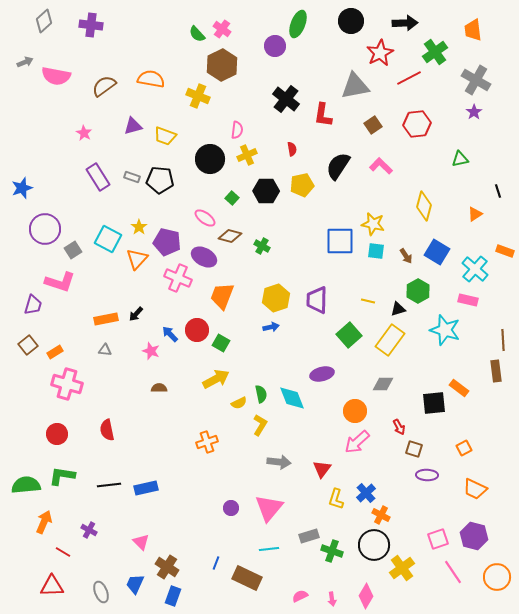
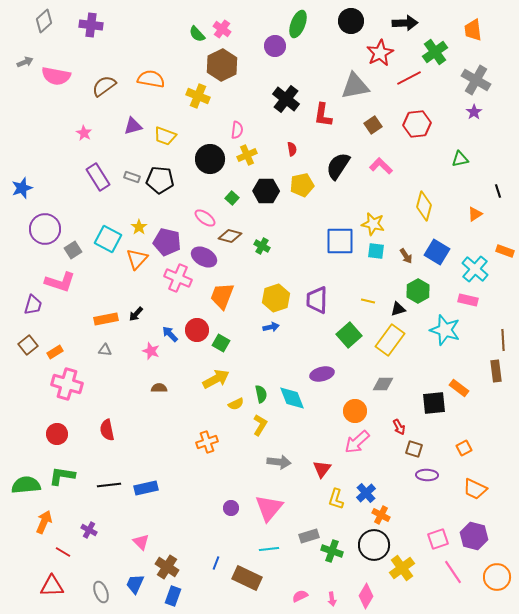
yellow semicircle at (239, 403): moved 3 px left, 1 px down
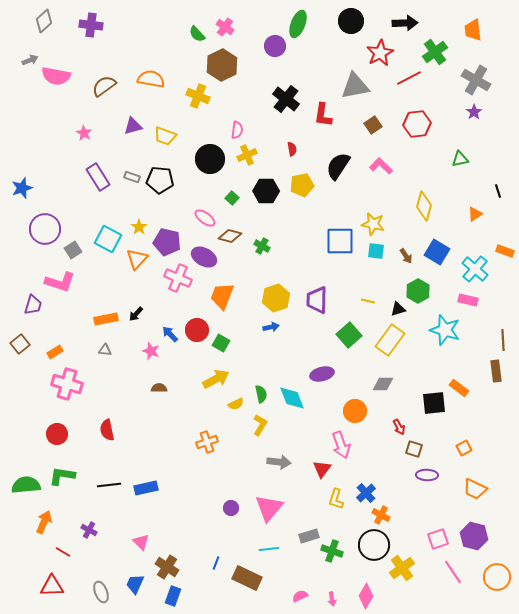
pink cross at (222, 29): moved 3 px right, 2 px up
gray arrow at (25, 62): moved 5 px right, 2 px up
brown square at (28, 345): moved 8 px left, 1 px up
pink arrow at (357, 442): moved 16 px left, 3 px down; rotated 68 degrees counterclockwise
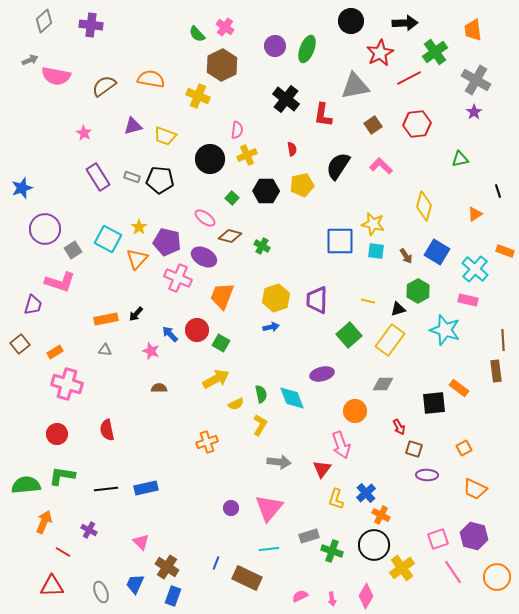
green ellipse at (298, 24): moved 9 px right, 25 px down
black line at (109, 485): moved 3 px left, 4 px down
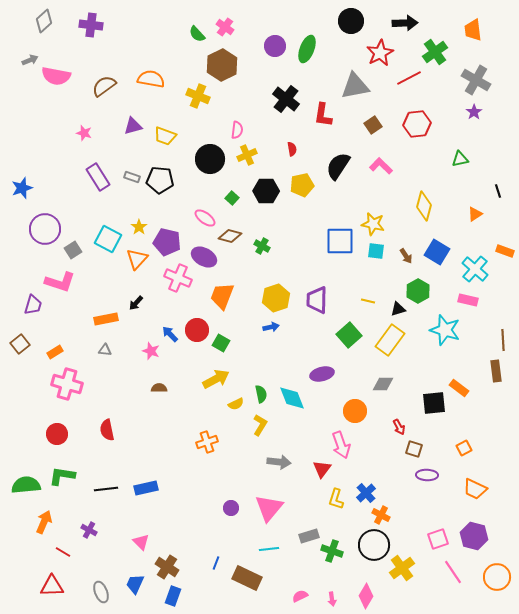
pink star at (84, 133): rotated 14 degrees counterclockwise
black arrow at (136, 314): moved 11 px up
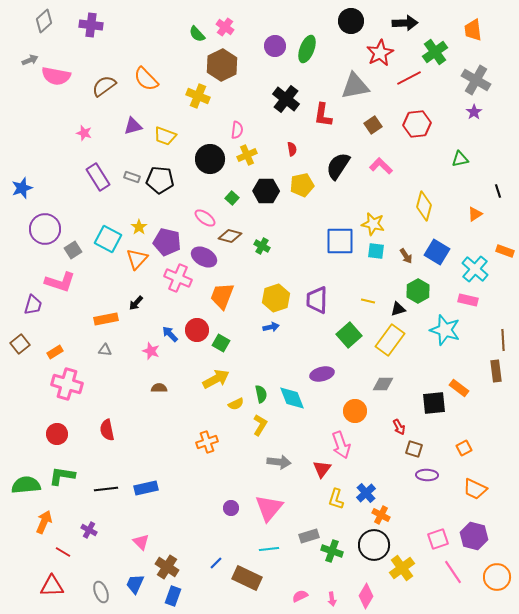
orange semicircle at (151, 79): moved 5 px left; rotated 144 degrees counterclockwise
blue line at (216, 563): rotated 24 degrees clockwise
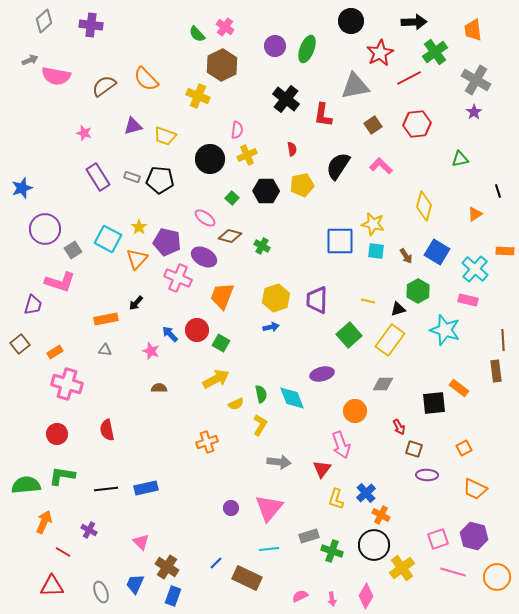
black arrow at (405, 23): moved 9 px right, 1 px up
orange rectangle at (505, 251): rotated 18 degrees counterclockwise
pink line at (453, 572): rotated 40 degrees counterclockwise
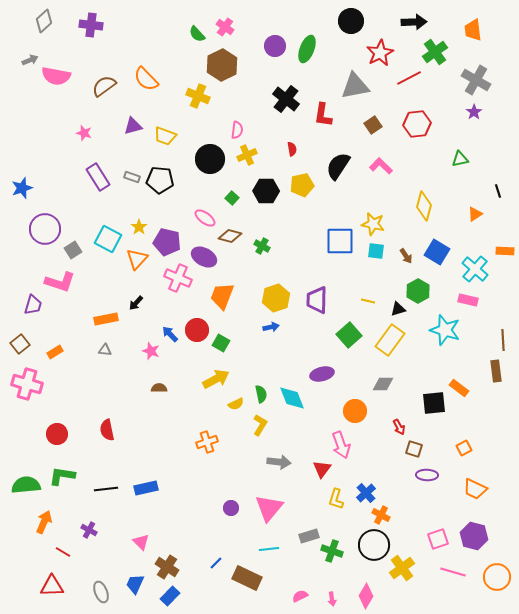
pink cross at (67, 384): moved 40 px left
blue rectangle at (173, 596): moved 3 px left; rotated 24 degrees clockwise
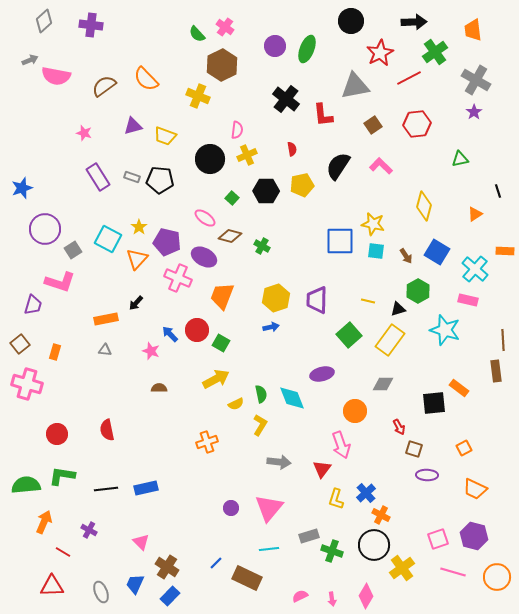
red L-shape at (323, 115): rotated 15 degrees counterclockwise
orange rectangle at (55, 352): rotated 42 degrees counterclockwise
